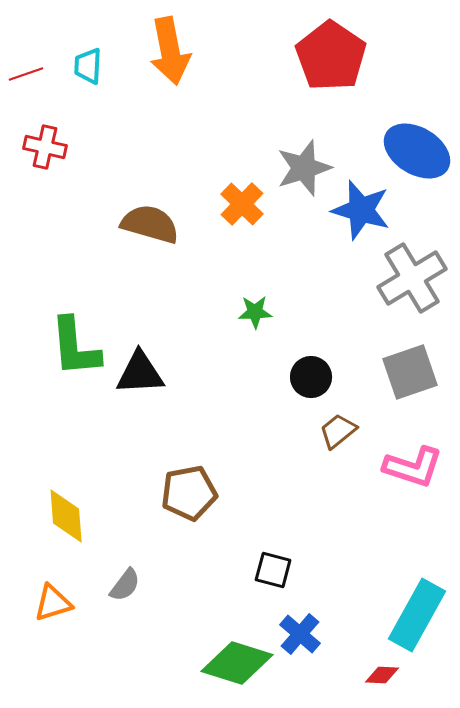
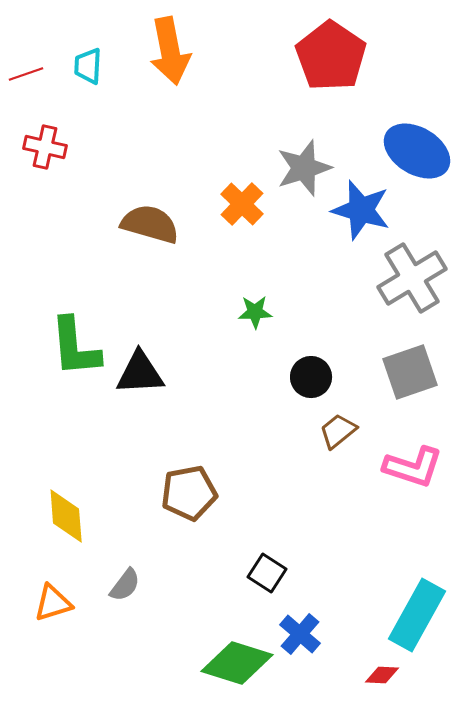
black square: moved 6 px left, 3 px down; rotated 18 degrees clockwise
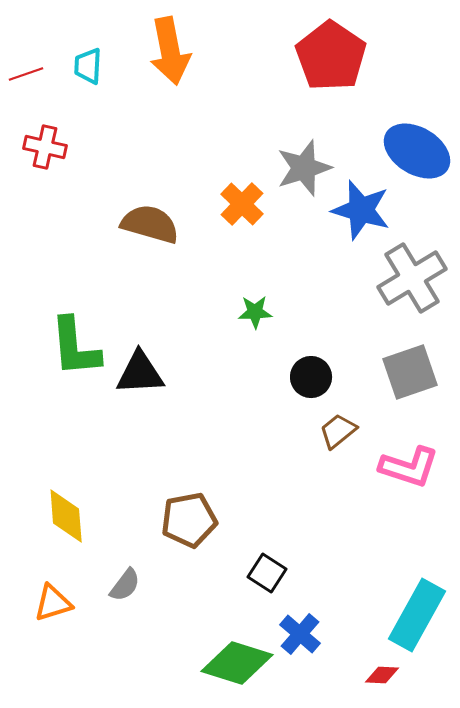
pink L-shape: moved 4 px left
brown pentagon: moved 27 px down
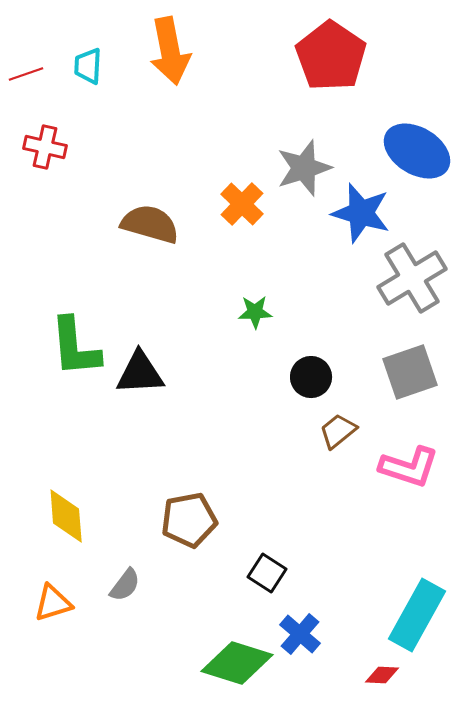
blue star: moved 3 px down
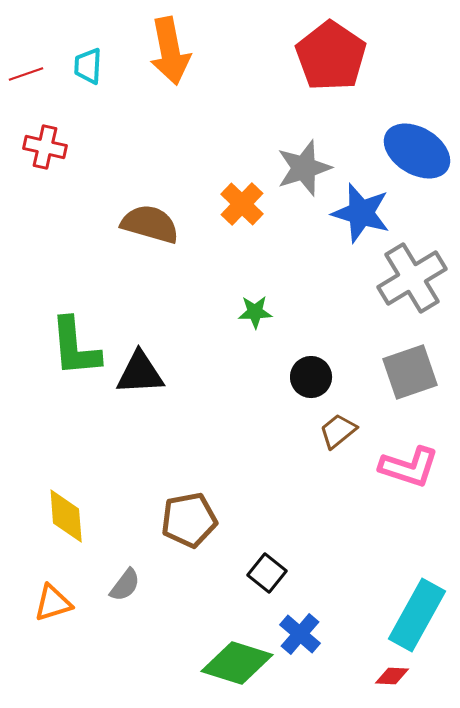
black square: rotated 6 degrees clockwise
red diamond: moved 10 px right, 1 px down
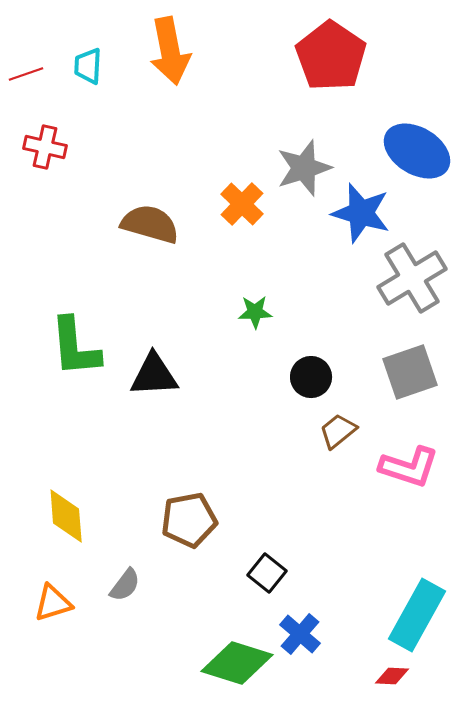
black triangle: moved 14 px right, 2 px down
